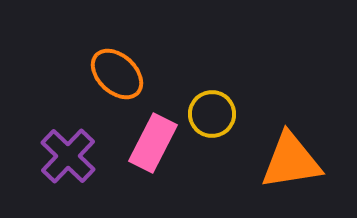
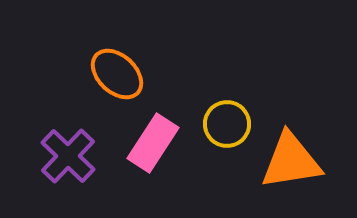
yellow circle: moved 15 px right, 10 px down
pink rectangle: rotated 6 degrees clockwise
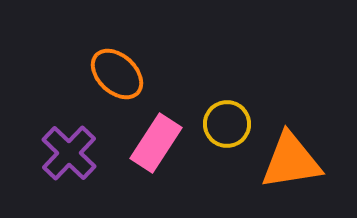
pink rectangle: moved 3 px right
purple cross: moved 1 px right, 3 px up
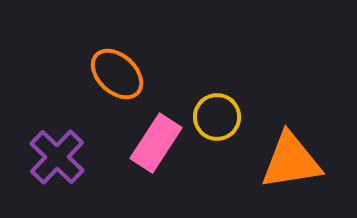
yellow circle: moved 10 px left, 7 px up
purple cross: moved 12 px left, 4 px down
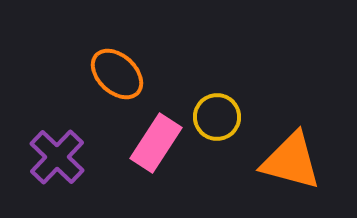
orange triangle: rotated 24 degrees clockwise
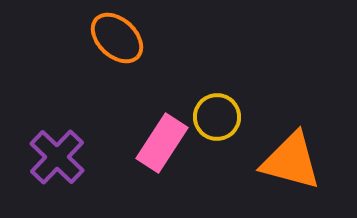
orange ellipse: moved 36 px up
pink rectangle: moved 6 px right
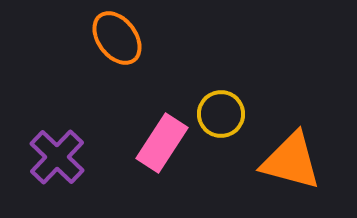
orange ellipse: rotated 10 degrees clockwise
yellow circle: moved 4 px right, 3 px up
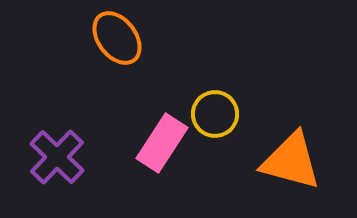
yellow circle: moved 6 px left
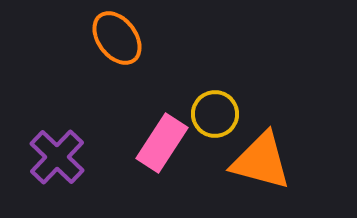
orange triangle: moved 30 px left
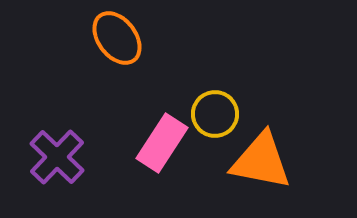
orange triangle: rotated 4 degrees counterclockwise
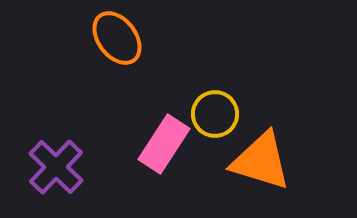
pink rectangle: moved 2 px right, 1 px down
purple cross: moved 1 px left, 10 px down
orange triangle: rotated 6 degrees clockwise
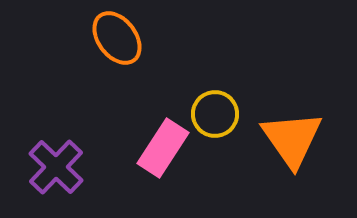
pink rectangle: moved 1 px left, 4 px down
orange triangle: moved 31 px right, 22 px up; rotated 38 degrees clockwise
